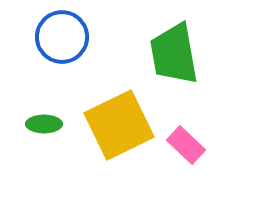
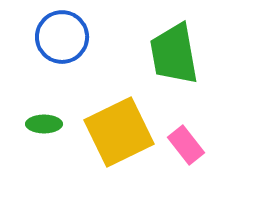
yellow square: moved 7 px down
pink rectangle: rotated 9 degrees clockwise
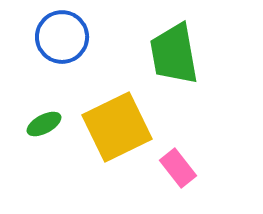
green ellipse: rotated 28 degrees counterclockwise
yellow square: moved 2 px left, 5 px up
pink rectangle: moved 8 px left, 23 px down
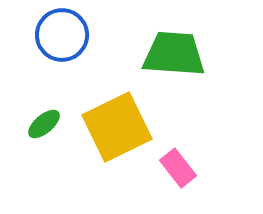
blue circle: moved 2 px up
green trapezoid: rotated 104 degrees clockwise
green ellipse: rotated 12 degrees counterclockwise
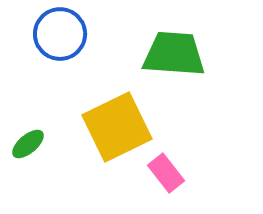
blue circle: moved 2 px left, 1 px up
green ellipse: moved 16 px left, 20 px down
pink rectangle: moved 12 px left, 5 px down
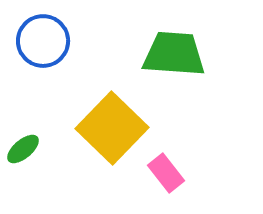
blue circle: moved 17 px left, 7 px down
yellow square: moved 5 px left, 1 px down; rotated 20 degrees counterclockwise
green ellipse: moved 5 px left, 5 px down
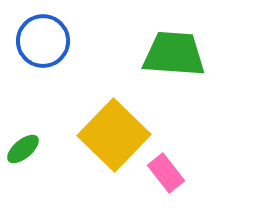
yellow square: moved 2 px right, 7 px down
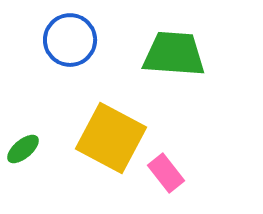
blue circle: moved 27 px right, 1 px up
yellow square: moved 3 px left, 3 px down; rotated 16 degrees counterclockwise
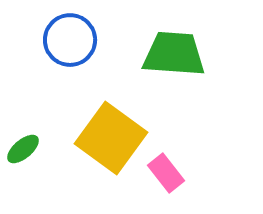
yellow square: rotated 8 degrees clockwise
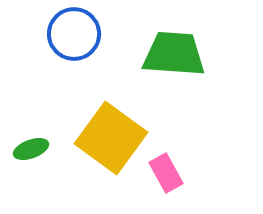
blue circle: moved 4 px right, 6 px up
green ellipse: moved 8 px right; rotated 20 degrees clockwise
pink rectangle: rotated 9 degrees clockwise
